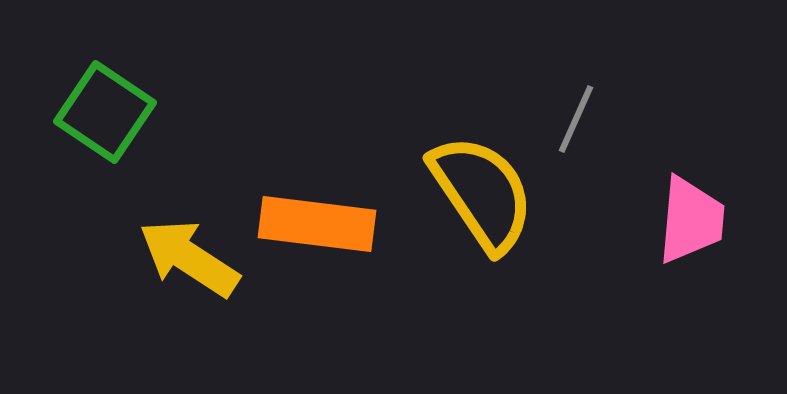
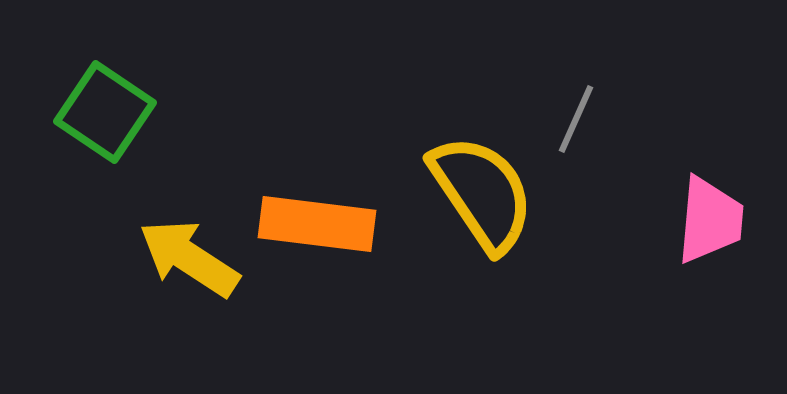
pink trapezoid: moved 19 px right
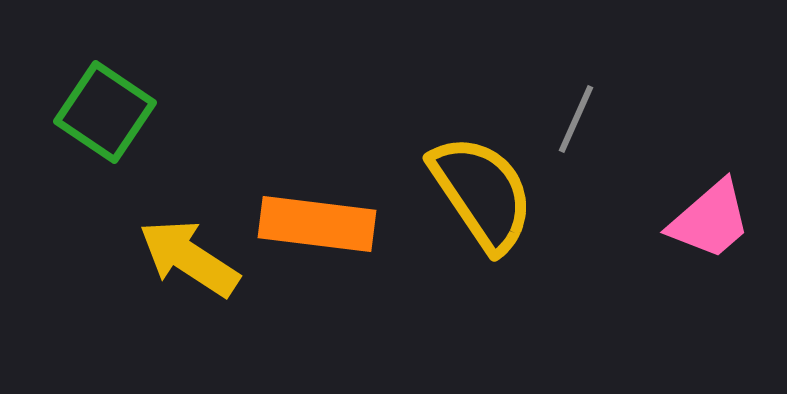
pink trapezoid: rotated 44 degrees clockwise
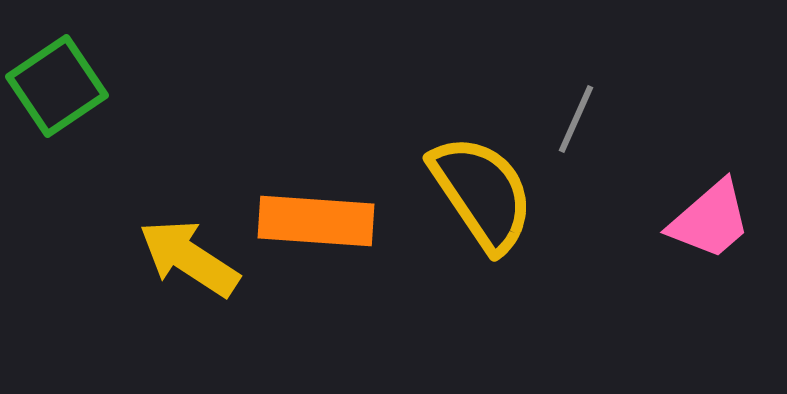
green square: moved 48 px left, 26 px up; rotated 22 degrees clockwise
orange rectangle: moved 1 px left, 3 px up; rotated 3 degrees counterclockwise
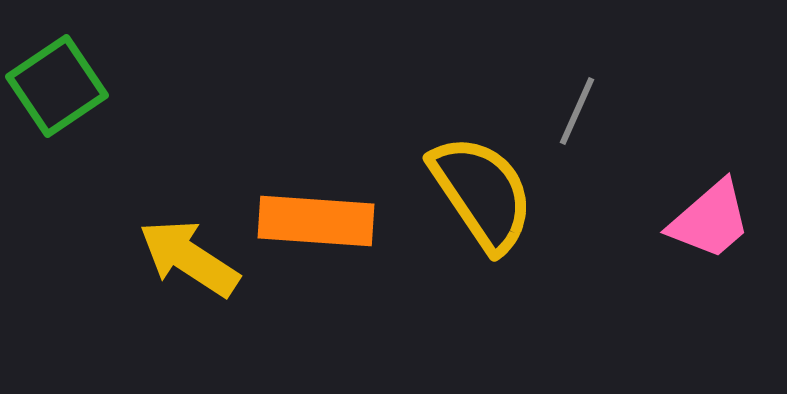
gray line: moved 1 px right, 8 px up
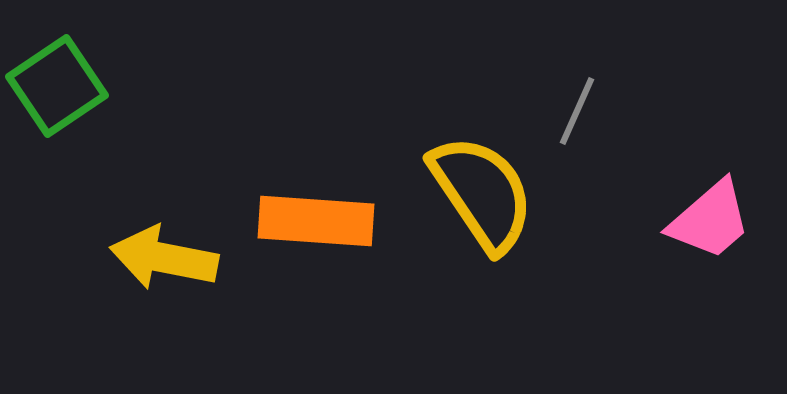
yellow arrow: moved 25 px left; rotated 22 degrees counterclockwise
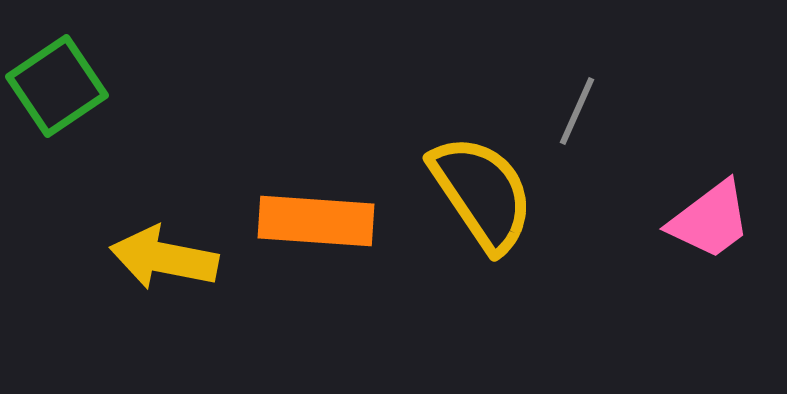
pink trapezoid: rotated 4 degrees clockwise
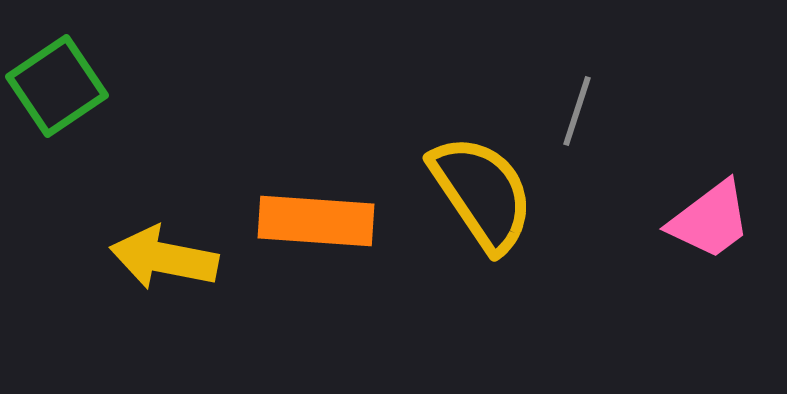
gray line: rotated 6 degrees counterclockwise
